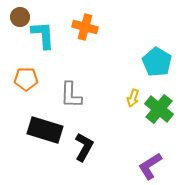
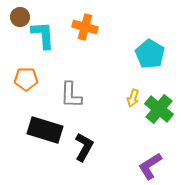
cyan pentagon: moved 7 px left, 8 px up
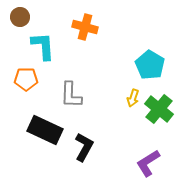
cyan L-shape: moved 11 px down
cyan pentagon: moved 11 px down
black rectangle: rotated 8 degrees clockwise
purple L-shape: moved 2 px left, 3 px up
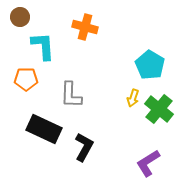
black rectangle: moved 1 px left, 1 px up
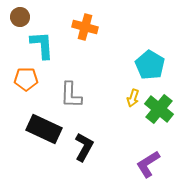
cyan L-shape: moved 1 px left, 1 px up
purple L-shape: moved 1 px down
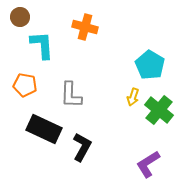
orange pentagon: moved 1 px left, 6 px down; rotated 10 degrees clockwise
yellow arrow: moved 1 px up
green cross: moved 1 px down
black L-shape: moved 2 px left
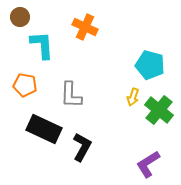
orange cross: rotated 10 degrees clockwise
cyan pentagon: rotated 16 degrees counterclockwise
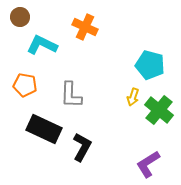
cyan L-shape: rotated 60 degrees counterclockwise
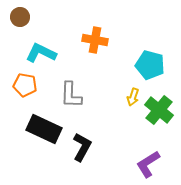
orange cross: moved 10 px right, 13 px down; rotated 15 degrees counterclockwise
cyan L-shape: moved 1 px left, 8 px down
